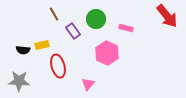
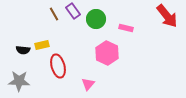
purple rectangle: moved 20 px up
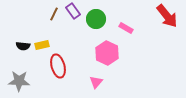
brown line: rotated 56 degrees clockwise
pink rectangle: rotated 16 degrees clockwise
black semicircle: moved 4 px up
pink triangle: moved 8 px right, 2 px up
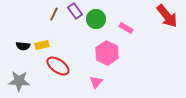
purple rectangle: moved 2 px right
red ellipse: rotated 40 degrees counterclockwise
